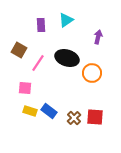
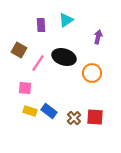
black ellipse: moved 3 px left, 1 px up
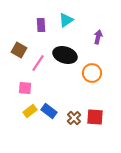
black ellipse: moved 1 px right, 2 px up
yellow rectangle: rotated 56 degrees counterclockwise
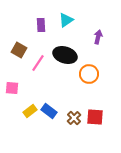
orange circle: moved 3 px left, 1 px down
pink square: moved 13 px left
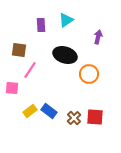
brown square: rotated 21 degrees counterclockwise
pink line: moved 8 px left, 7 px down
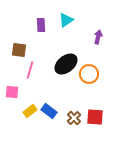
black ellipse: moved 1 px right, 9 px down; rotated 55 degrees counterclockwise
pink line: rotated 18 degrees counterclockwise
pink square: moved 4 px down
